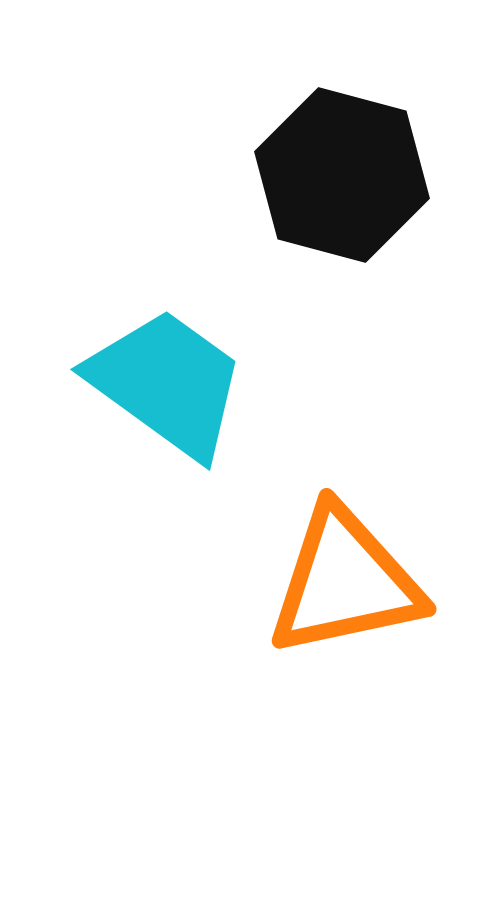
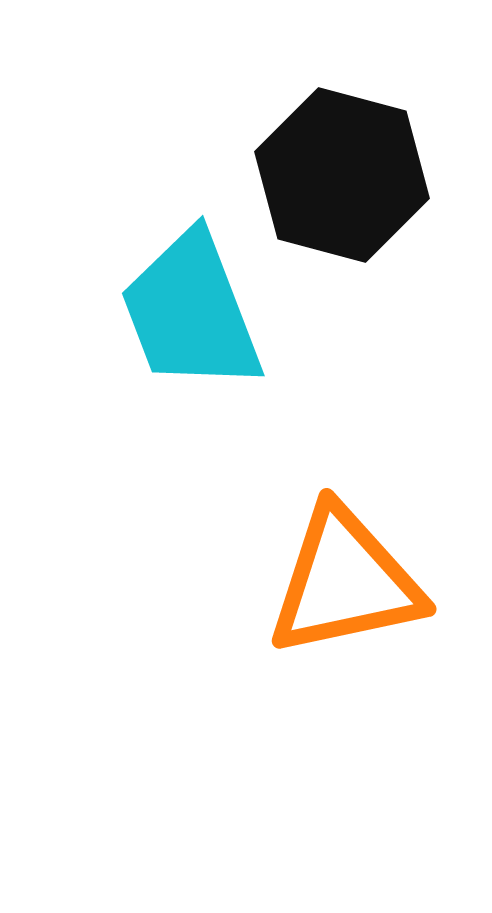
cyan trapezoid: moved 24 px right, 71 px up; rotated 147 degrees counterclockwise
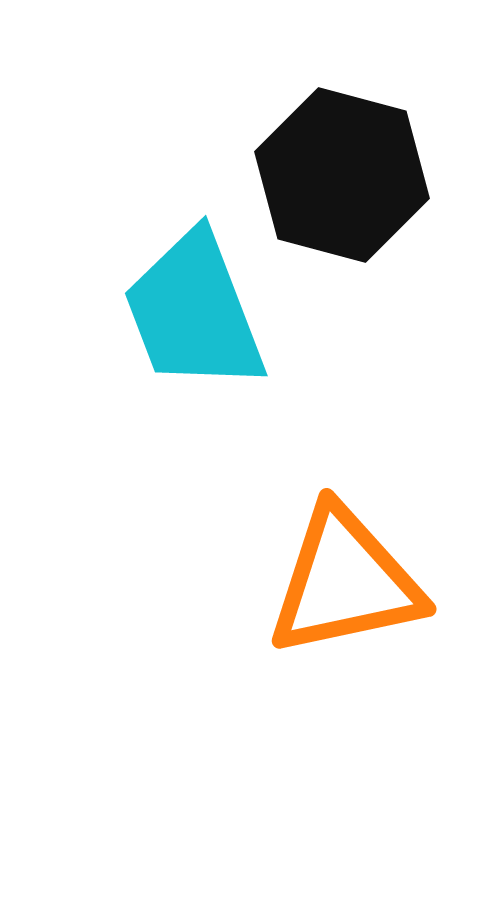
cyan trapezoid: moved 3 px right
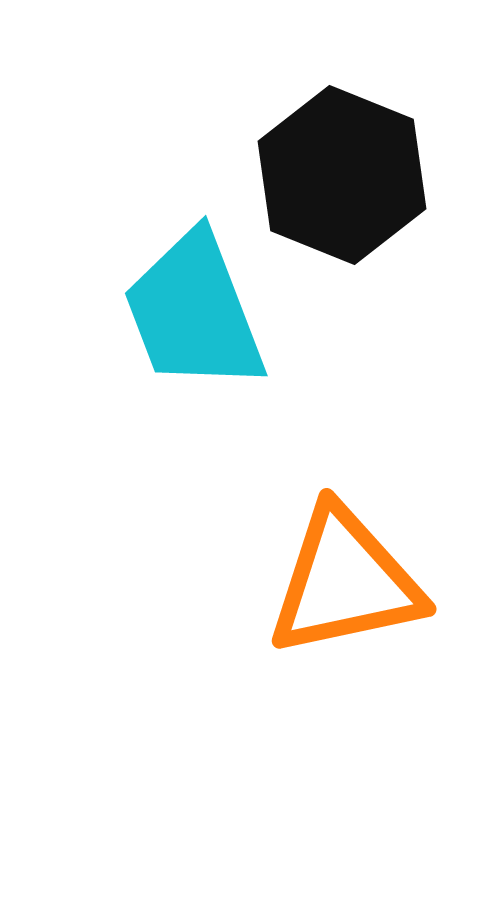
black hexagon: rotated 7 degrees clockwise
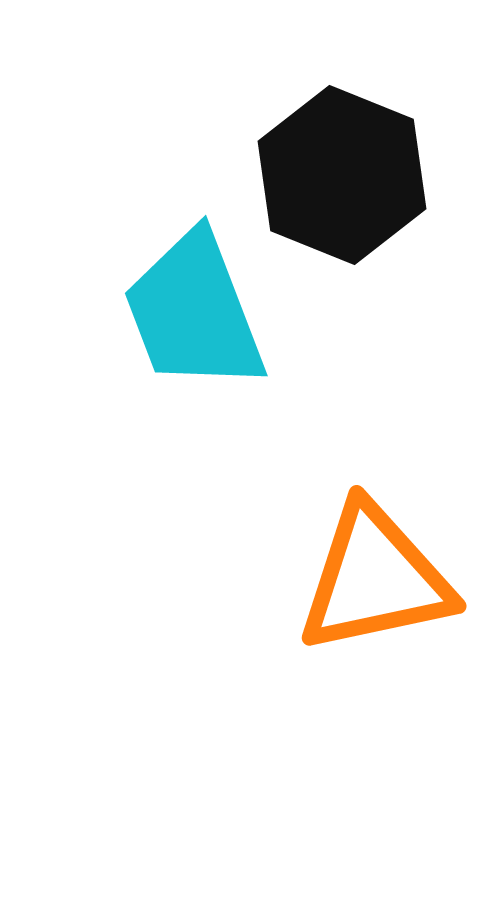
orange triangle: moved 30 px right, 3 px up
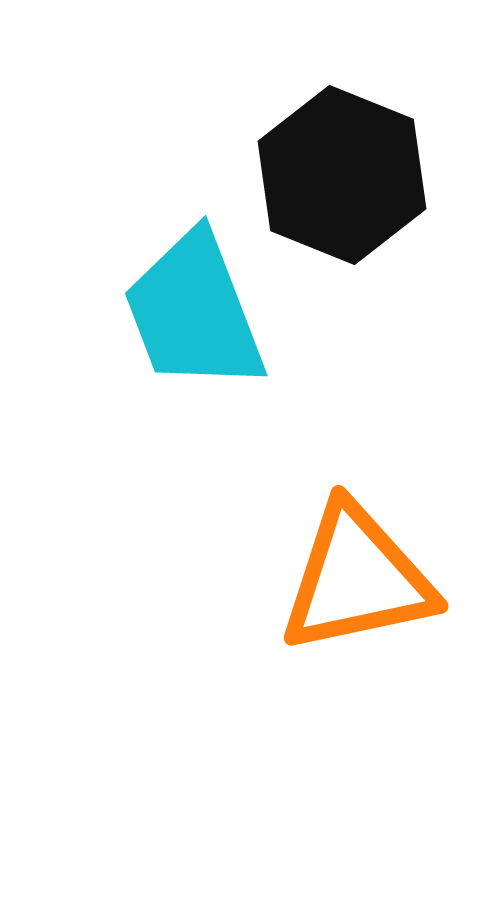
orange triangle: moved 18 px left
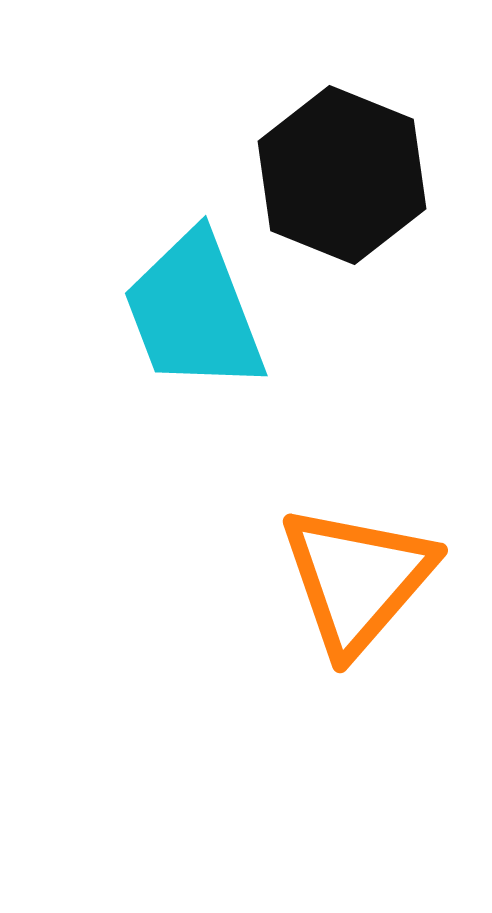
orange triangle: rotated 37 degrees counterclockwise
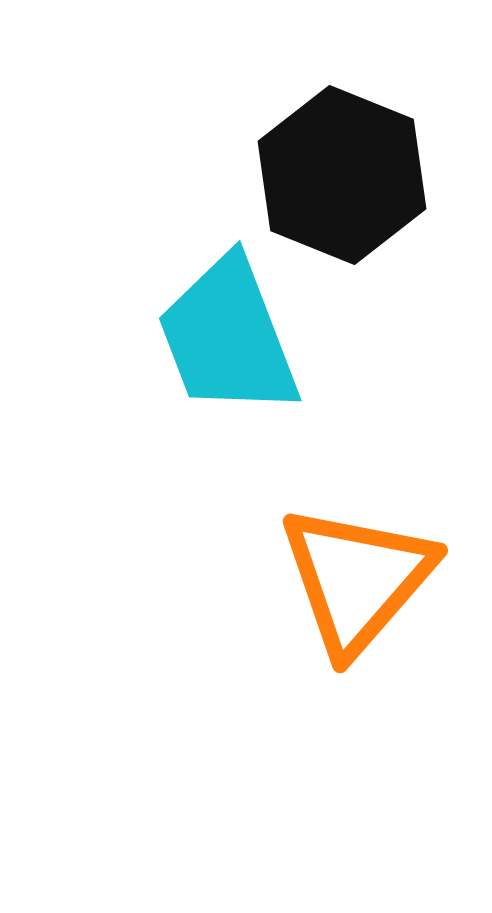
cyan trapezoid: moved 34 px right, 25 px down
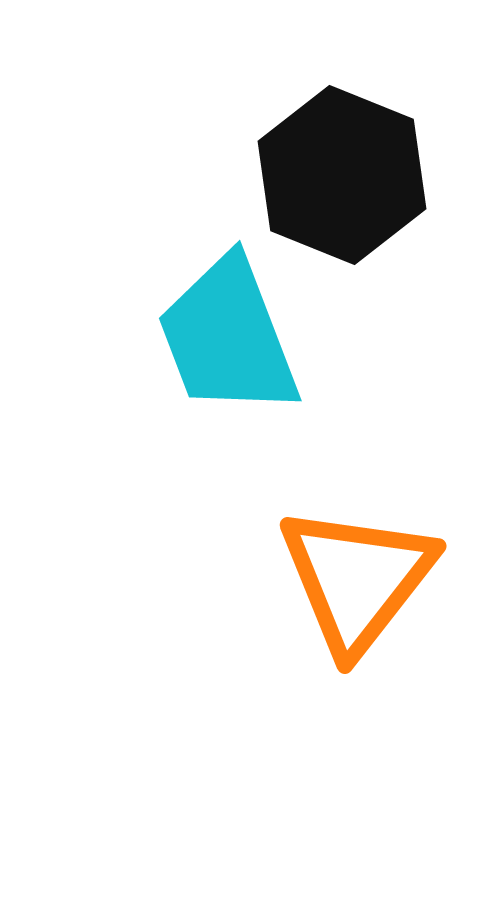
orange triangle: rotated 3 degrees counterclockwise
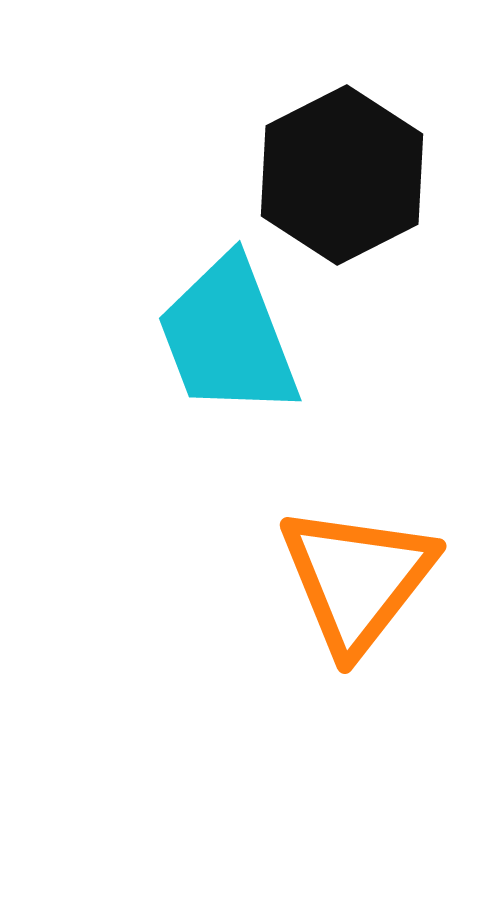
black hexagon: rotated 11 degrees clockwise
